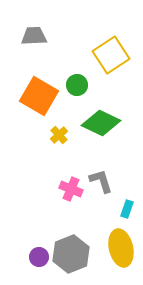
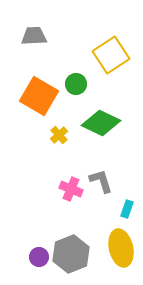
green circle: moved 1 px left, 1 px up
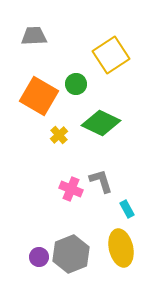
cyan rectangle: rotated 48 degrees counterclockwise
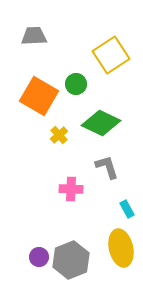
gray L-shape: moved 6 px right, 14 px up
pink cross: rotated 20 degrees counterclockwise
gray hexagon: moved 6 px down
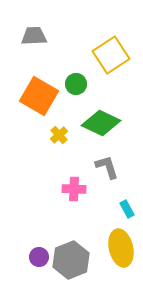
pink cross: moved 3 px right
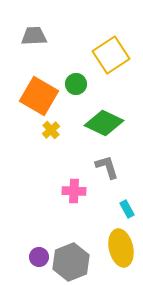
green diamond: moved 3 px right
yellow cross: moved 8 px left, 5 px up
pink cross: moved 2 px down
gray hexagon: moved 2 px down
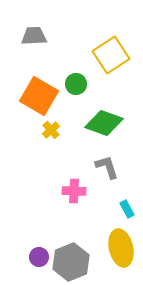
green diamond: rotated 6 degrees counterclockwise
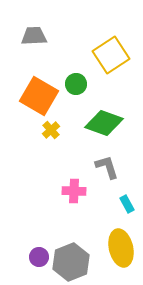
cyan rectangle: moved 5 px up
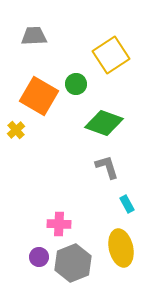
yellow cross: moved 35 px left
pink cross: moved 15 px left, 33 px down
gray hexagon: moved 2 px right, 1 px down
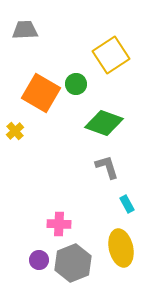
gray trapezoid: moved 9 px left, 6 px up
orange square: moved 2 px right, 3 px up
yellow cross: moved 1 px left, 1 px down
purple circle: moved 3 px down
